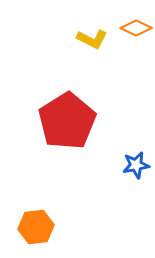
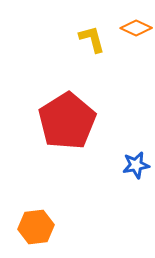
yellow L-shape: rotated 132 degrees counterclockwise
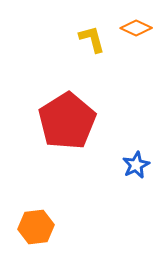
blue star: rotated 16 degrees counterclockwise
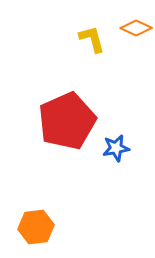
red pentagon: rotated 8 degrees clockwise
blue star: moved 20 px left, 17 px up; rotated 16 degrees clockwise
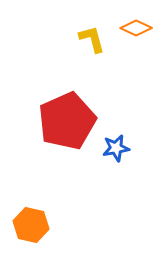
orange hexagon: moved 5 px left, 2 px up; rotated 20 degrees clockwise
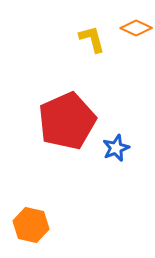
blue star: rotated 12 degrees counterclockwise
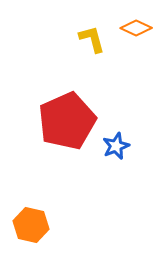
blue star: moved 2 px up
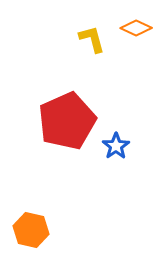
blue star: rotated 12 degrees counterclockwise
orange hexagon: moved 5 px down
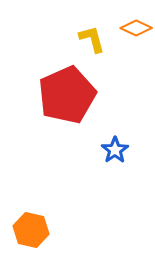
red pentagon: moved 26 px up
blue star: moved 1 px left, 4 px down
